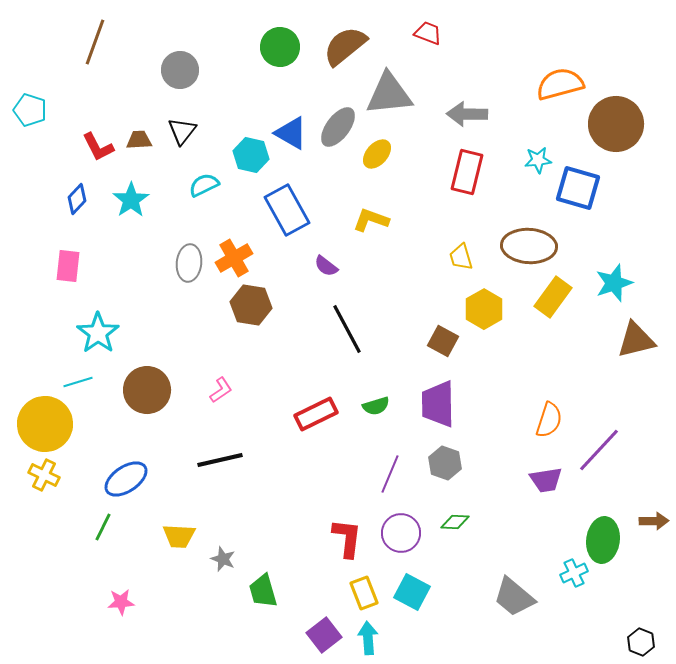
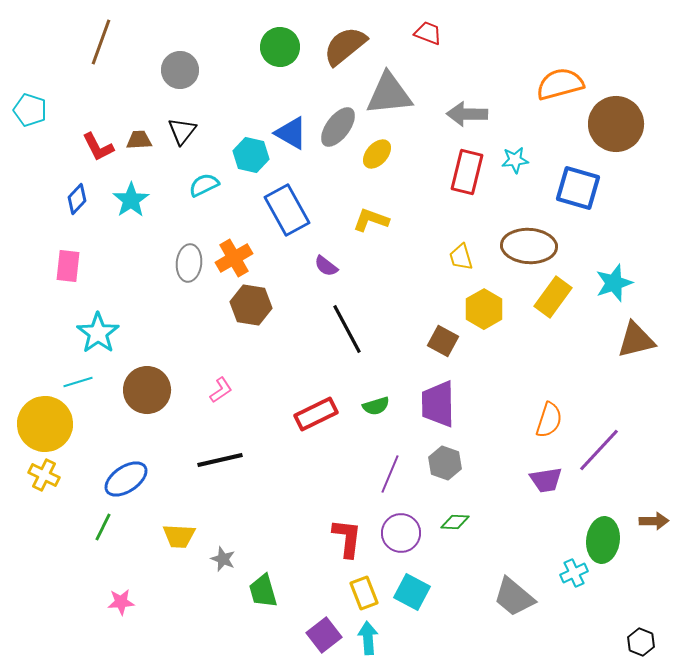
brown line at (95, 42): moved 6 px right
cyan star at (538, 160): moved 23 px left
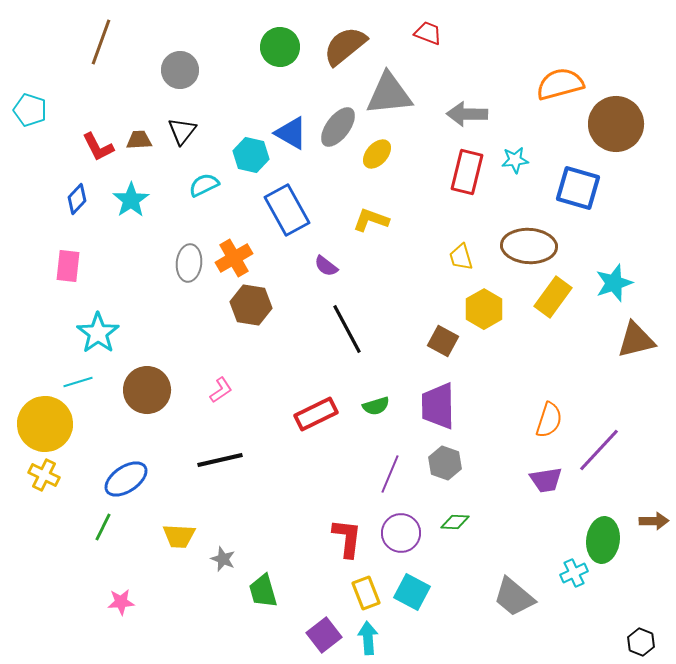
purple trapezoid at (438, 404): moved 2 px down
yellow rectangle at (364, 593): moved 2 px right
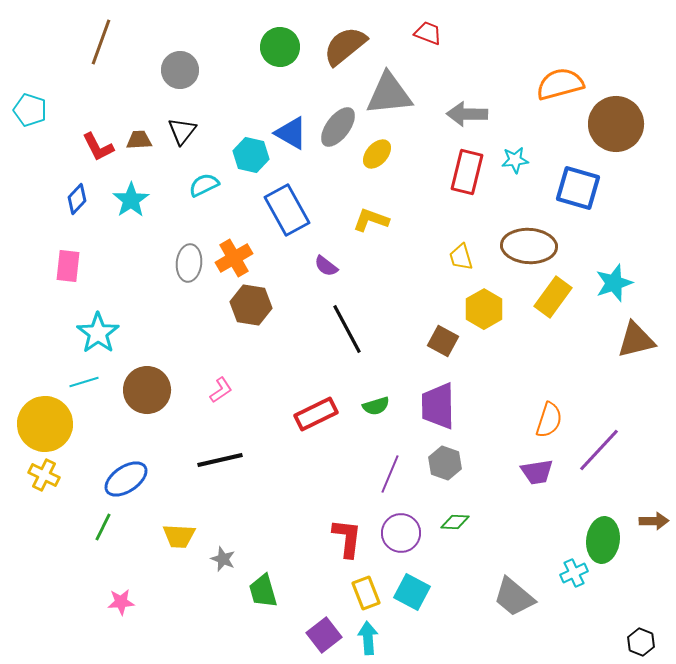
cyan line at (78, 382): moved 6 px right
purple trapezoid at (546, 480): moved 9 px left, 8 px up
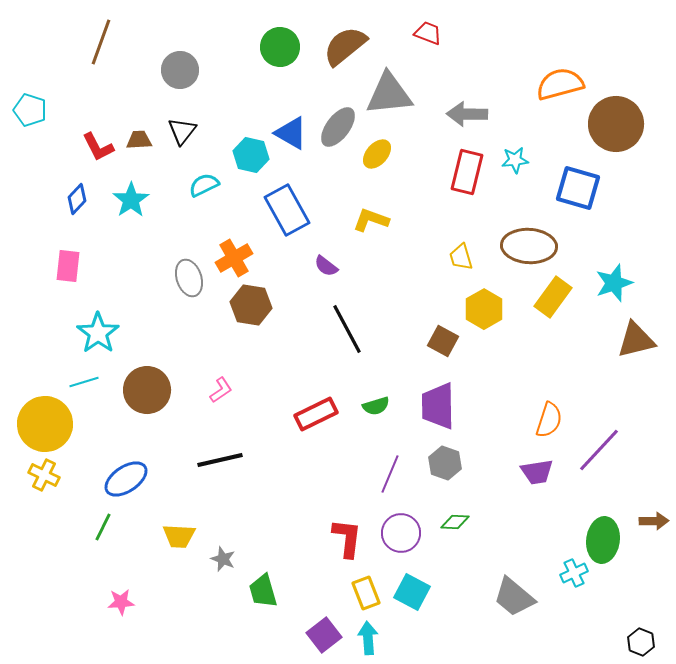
gray ellipse at (189, 263): moved 15 px down; rotated 24 degrees counterclockwise
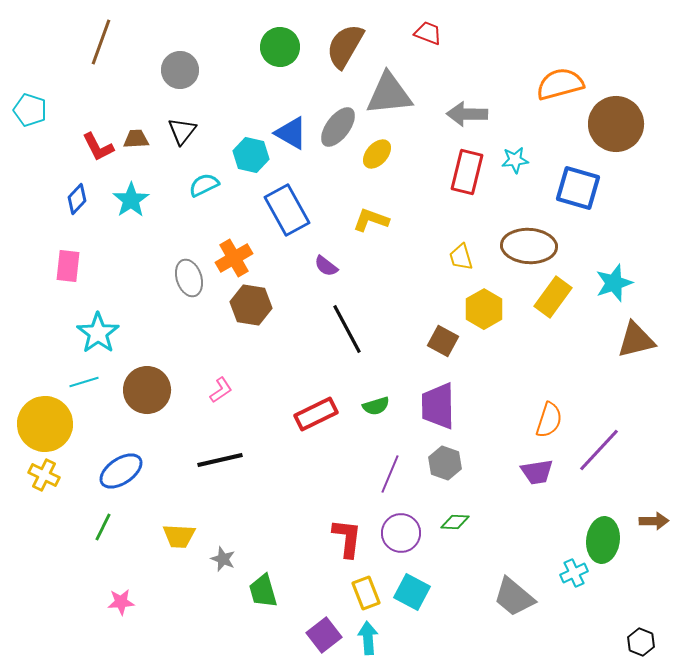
brown semicircle at (345, 46): rotated 21 degrees counterclockwise
brown trapezoid at (139, 140): moved 3 px left, 1 px up
blue ellipse at (126, 479): moved 5 px left, 8 px up
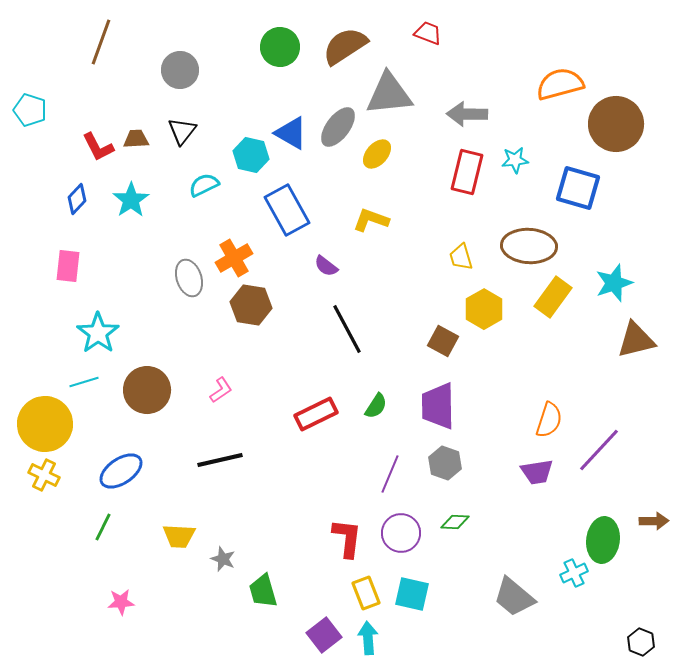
brown semicircle at (345, 46): rotated 27 degrees clockwise
green semicircle at (376, 406): rotated 40 degrees counterclockwise
cyan square at (412, 592): moved 2 px down; rotated 15 degrees counterclockwise
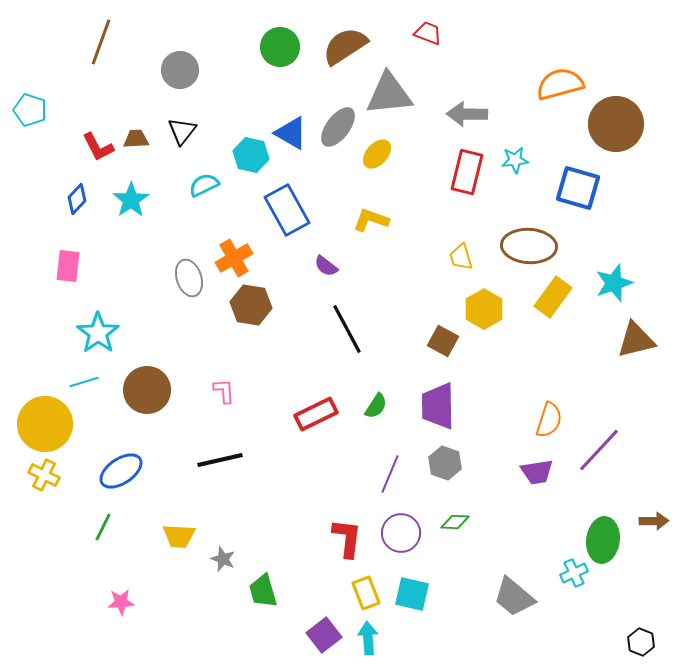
pink L-shape at (221, 390): moved 3 px right, 1 px down; rotated 60 degrees counterclockwise
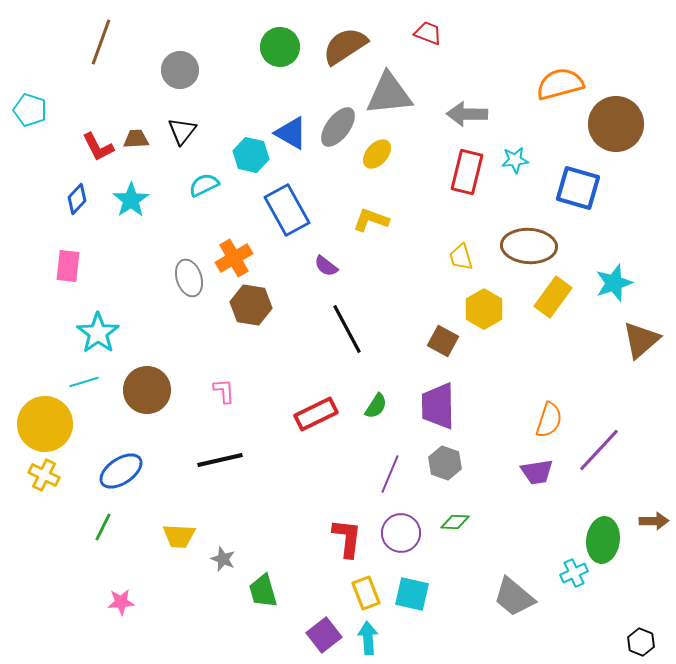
brown triangle at (636, 340): moved 5 px right; rotated 27 degrees counterclockwise
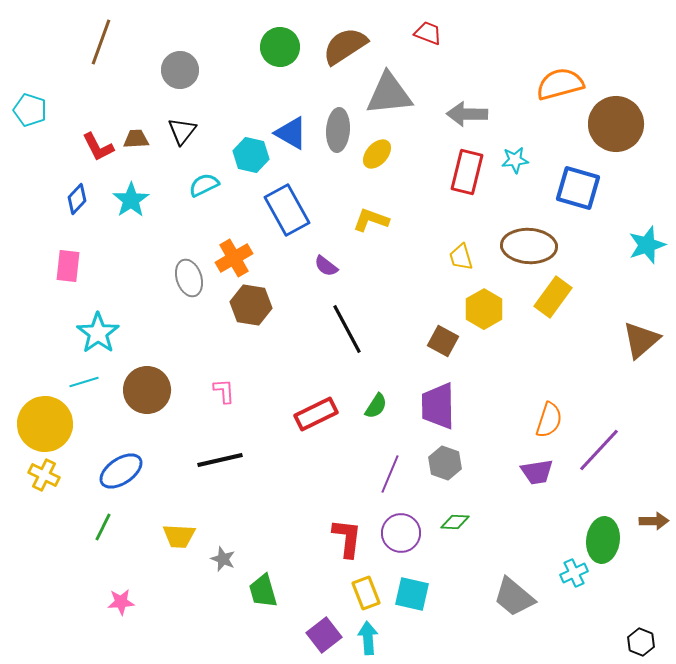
gray ellipse at (338, 127): moved 3 px down; rotated 33 degrees counterclockwise
cyan star at (614, 283): moved 33 px right, 38 px up
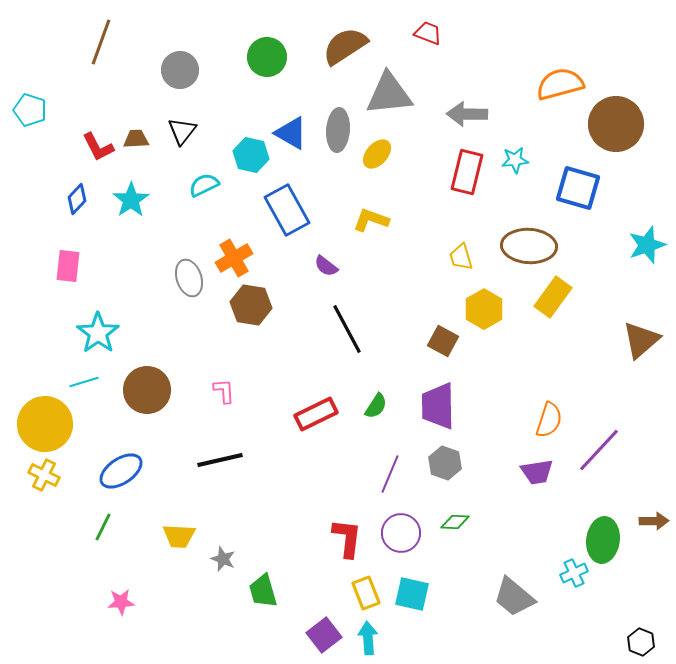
green circle at (280, 47): moved 13 px left, 10 px down
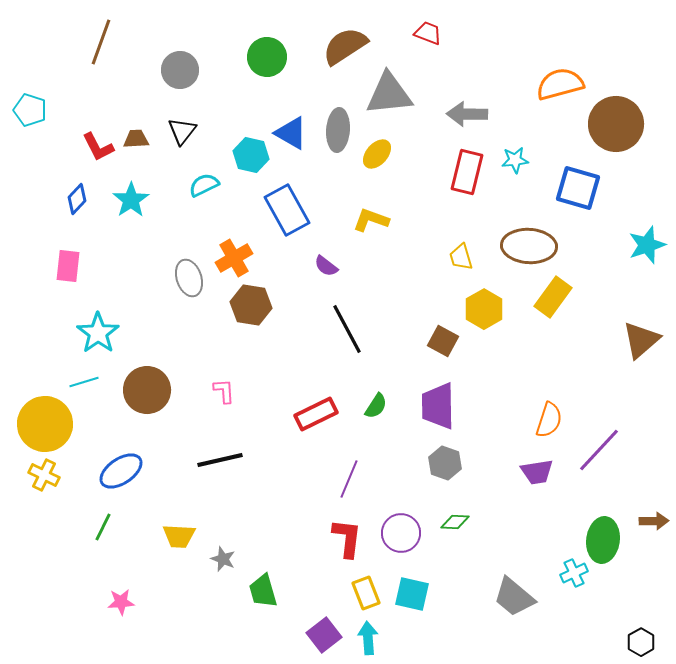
purple line at (390, 474): moved 41 px left, 5 px down
black hexagon at (641, 642): rotated 8 degrees clockwise
